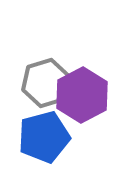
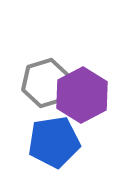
blue pentagon: moved 10 px right, 5 px down; rotated 6 degrees clockwise
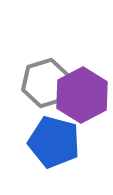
blue pentagon: rotated 24 degrees clockwise
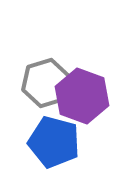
purple hexagon: moved 1 px down; rotated 12 degrees counterclockwise
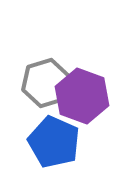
blue pentagon: rotated 9 degrees clockwise
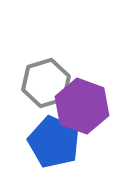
purple hexagon: moved 10 px down
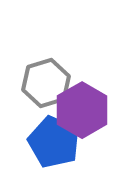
purple hexagon: moved 4 px down; rotated 10 degrees clockwise
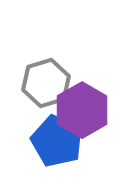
blue pentagon: moved 3 px right, 1 px up
